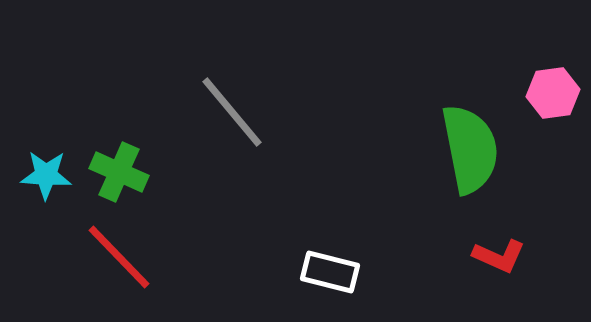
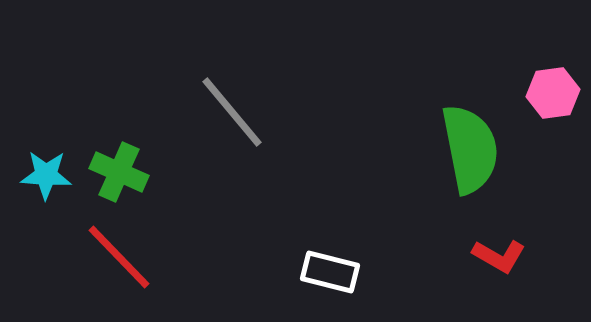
red L-shape: rotated 6 degrees clockwise
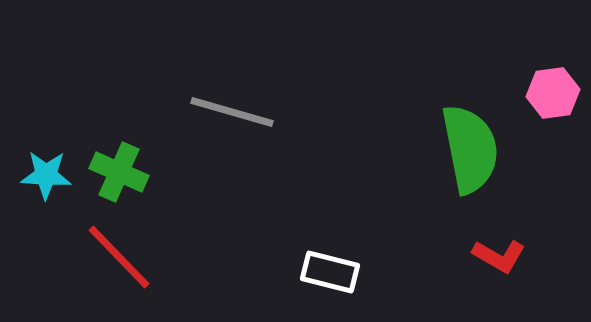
gray line: rotated 34 degrees counterclockwise
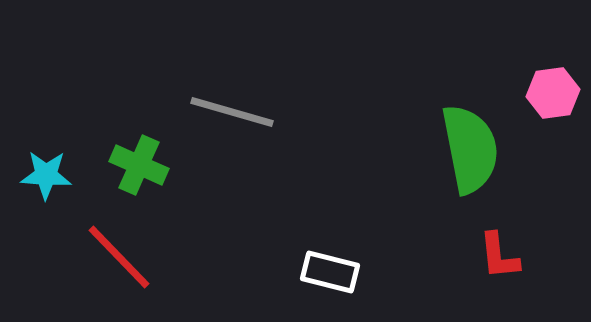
green cross: moved 20 px right, 7 px up
red L-shape: rotated 54 degrees clockwise
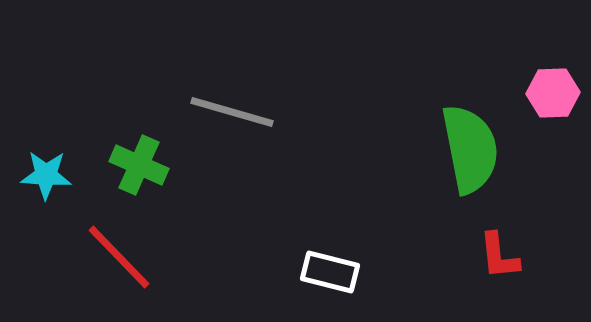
pink hexagon: rotated 6 degrees clockwise
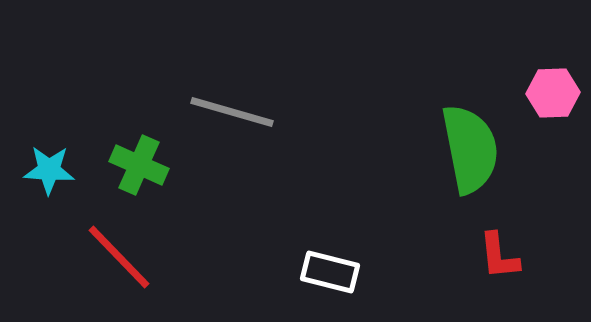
cyan star: moved 3 px right, 5 px up
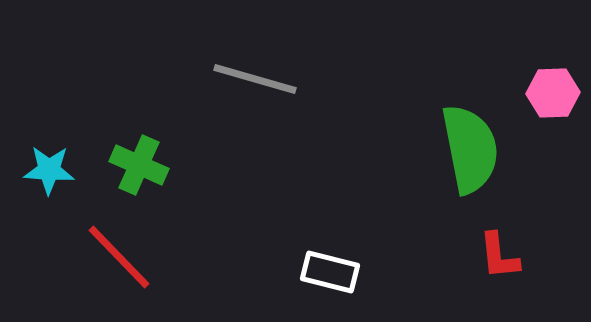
gray line: moved 23 px right, 33 px up
